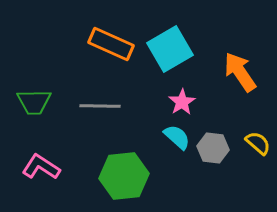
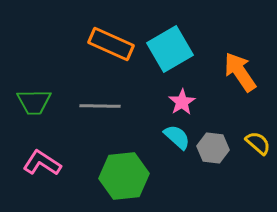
pink L-shape: moved 1 px right, 4 px up
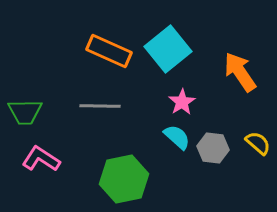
orange rectangle: moved 2 px left, 7 px down
cyan square: moved 2 px left; rotated 9 degrees counterclockwise
green trapezoid: moved 9 px left, 10 px down
pink L-shape: moved 1 px left, 4 px up
green hexagon: moved 3 px down; rotated 6 degrees counterclockwise
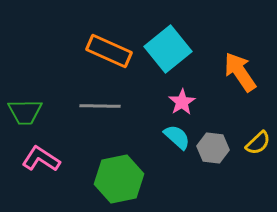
yellow semicircle: rotated 96 degrees clockwise
green hexagon: moved 5 px left
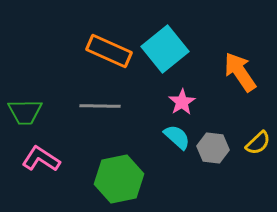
cyan square: moved 3 px left
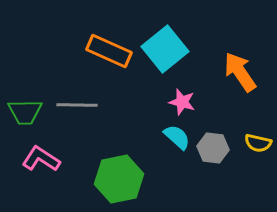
pink star: rotated 24 degrees counterclockwise
gray line: moved 23 px left, 1 px up
yellow semicircle: rotated 56 degrees clockwise
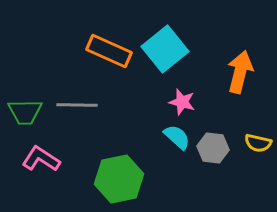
orange arrow: rotated 48 degrees clockwise
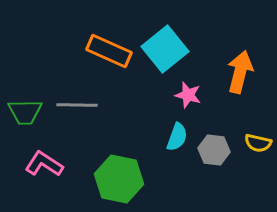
pink star: moved 6 px right, 7 px up
cyan semicircle: rotated 68 degrees clockwise
gray hexagon: moved 1 px right, 2 px down
pink L-shape: moved 3 px right, 5 px down
green hexagon: rotated 24 degrees clockwise
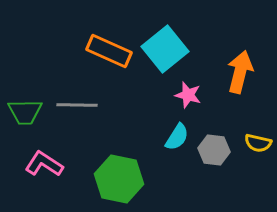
cyan semicircle: rotated 12 degrees clockwise
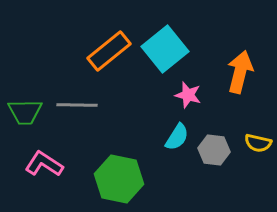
orange rectangle: rotated 63 degrees counterclockwise
